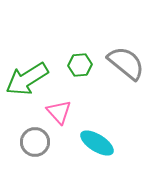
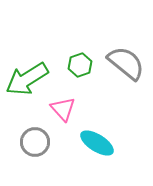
green hexagon: rotated 15 degrees counterclockwise
pink triangle: moved 4 px right, 3 px up
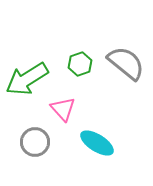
green hexagon: moved 1 px up
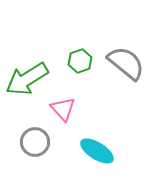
green hexagon: moved 3 px up
cyan ellipse: moved 8 px down
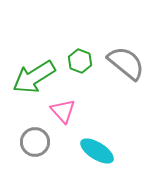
green hexagon: rotated 20 degrees counterclockwise
green arrow: moved 7 px right, 2 px up
pink triangle: moved 2 px down
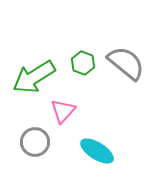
green hexagon: moved 3 px right, 2 px down
pink triangle: rotated 24 degrees clockwise
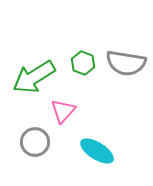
gray semicircle: rotated 150 degrees clockwise
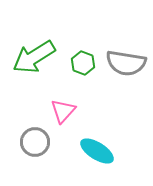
green arrow: moved 20 px up
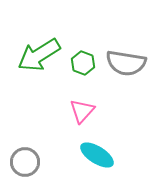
green arrow: moved 5 px right, 2 px up
pink triangle: moved 19 px right
gray circle: moved 10 px left, 20 px down
cyan ellipse: moved 4 px down
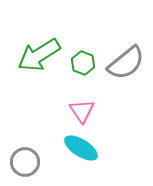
gray semicircle: rotated 48 degrees counterclockwise
pink triangle: rotated 16 degrees counterclockwise
cyan ellipse: moved 16 px left, 7 px up
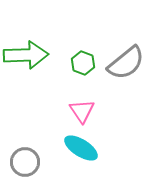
green arrow: moved 13 px left; rotated 150 degrees counterclockwise
